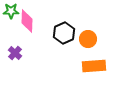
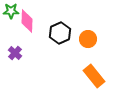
black hexagon: moved 4 px left
orange rectangle: moved 10 px down; rotated 55 degrees clockwise
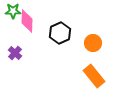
green star: moved 2 px right
orange circle: moved 5 px right, 4 px down
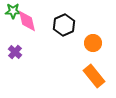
pink diamond: rotated 15 degrees counterclockwise
black hexagon: moved 4 px right, 8 px up
purple cross: moved 1 px up
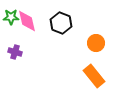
green star: moved 2 px left, 6 px down
black hexagon: moved 3 px left, 2 px up; rotated 15 degrees counterclockwise
orange circle: moved 3 px right
purple cross: rotated 24 degrees counterclockwise
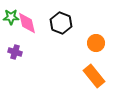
pink diamond: moved 2 px down
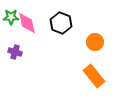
orange circle: moved 1 px left, 1 px up
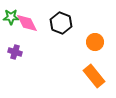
pink diamond: rotated 15 degrees counterclockwise
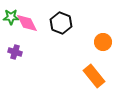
orange circle: moved 8 px right
